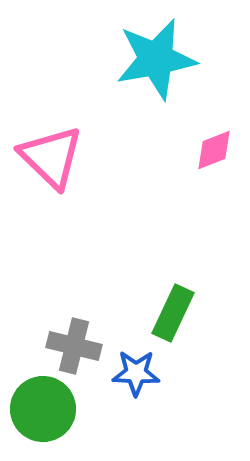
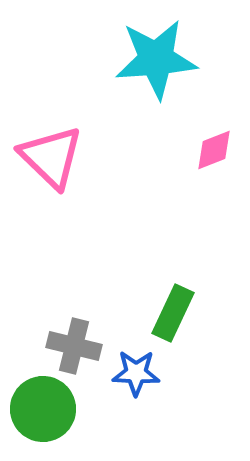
cyan star: rotated 6 degrees clockwise
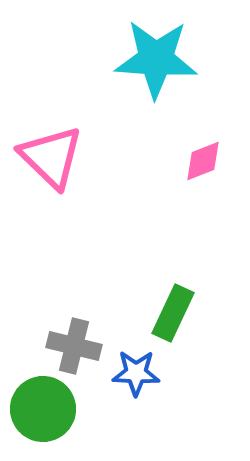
cyan star: rotated 8 degrees clockwise
pink diamond: moved 11 px left, 11 px down
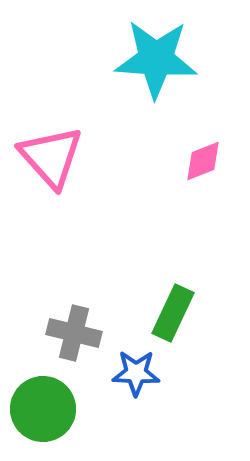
pink triangle: rotated 4 degrees clockwise
gray cross: moved 13 px up
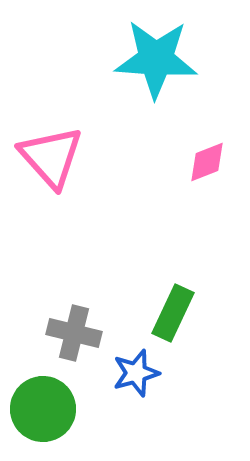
pink diamond: moved 4 px right, 1 px down
blue star: rotated 18 degrees counterclockwise
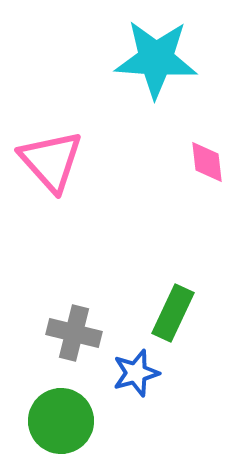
pink triangle: moved 4 px down
pink diamond: rotated 75 degrees counterclockwise
green circle: moved 18 px right, 12 px down
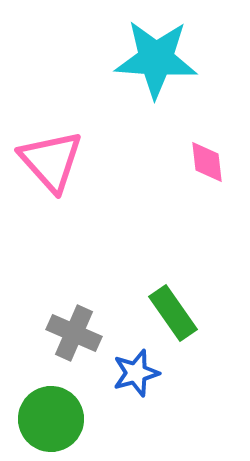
green rectangle: rotated 60 degrees counterclockwise
gray cross: rotated 10 degrees clockwise
green circle: moved 10 px left, 2 px up
